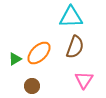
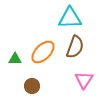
cyan triangle: moved 1 px left, 1 px down
orange ellipse: moved 4 px right, 1 px up
green triangle: rotated 32 degrees clockwise
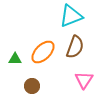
cyan triangle: moved 1 px right, 2 px up; rotated 20 degrees counterclockwise
